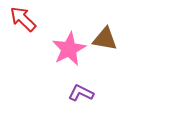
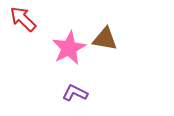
pink star: moved 1 px up
purple L-shape: moved 6 px left
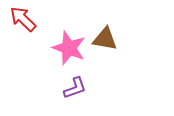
pink star: rotated 24 degrees counterclockwise
purple L-shape: moved 5 px up; rotated 135 degrees clockwise
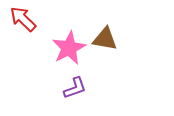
pink star: rotated 24 degrees clockwise
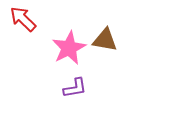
brown triangle: moved 1 px down
purple L-shape: rotated 10 degrees clockwise
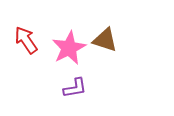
red arrow: moved 3 px right, 21 px down; rotated 12 degrees clockwise
brown triangle: rotated 8 degrees clockwise
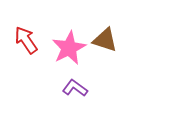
purple L-shape: rotated 135 degrees counterclockwise
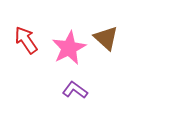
brown triangle: moved 1 px right, 2 px up; rotated 24 degrees clockwise
purple L-shape: moved 2 px down
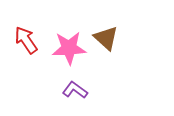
pink star: rotated 24 degrees clockwise
